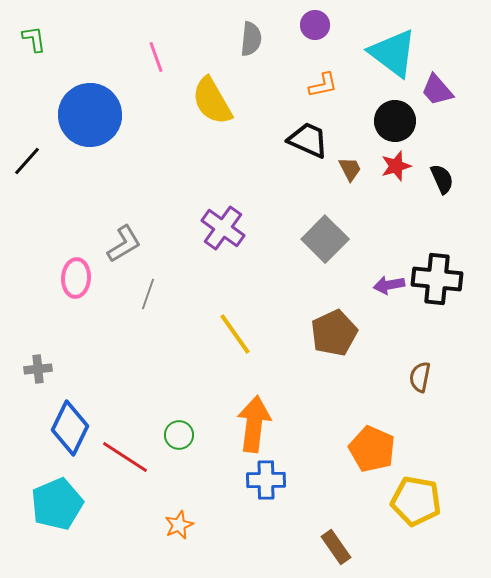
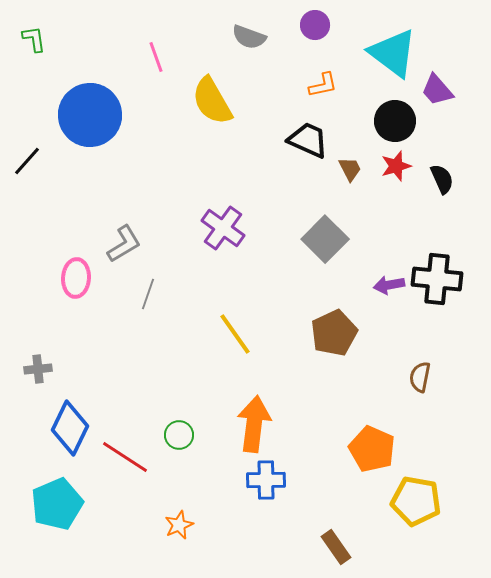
gray semicircle: moved 2 px left, 2 px up; rotated 104 degrees clockwise
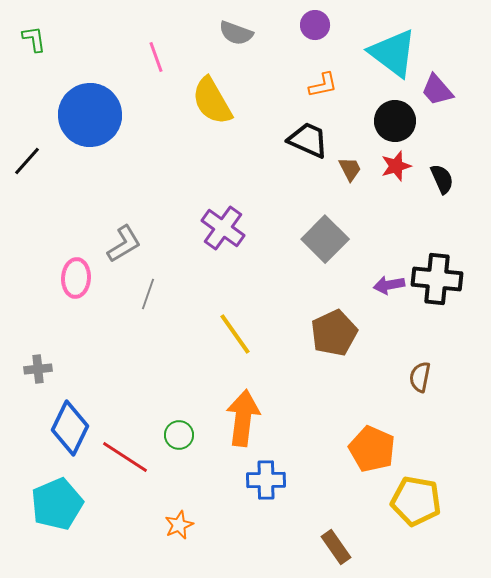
gray semicircle: moved 13 px left, 4 px up
orange arrow: moved 11 px left, 6 px up
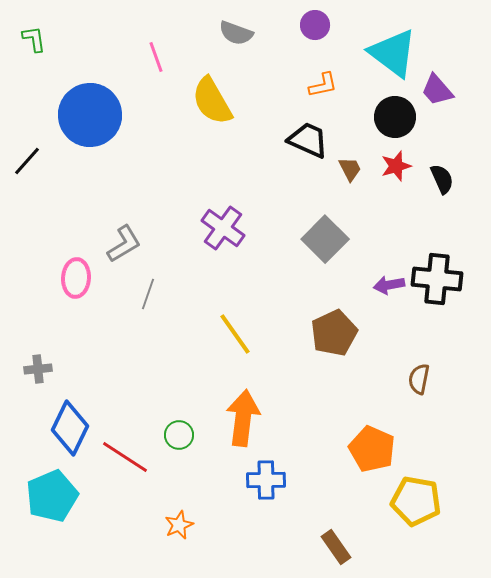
black circle: moved 4 px up
brown semicircle: moved 1 px left, 2 px down
cyan pentagon: moved 5 px left, 8 px up
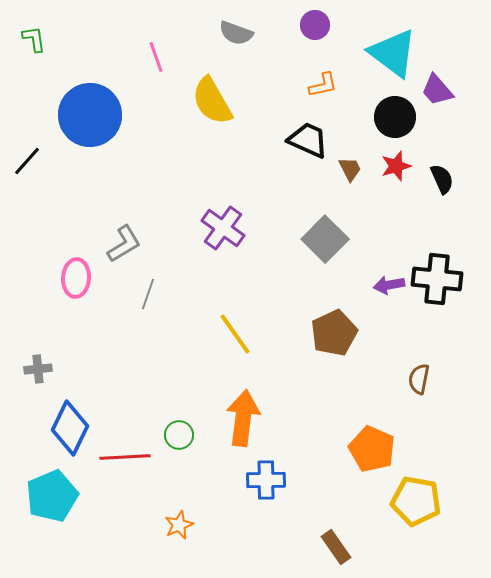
red line: rotated 36 degrees counterclockwise
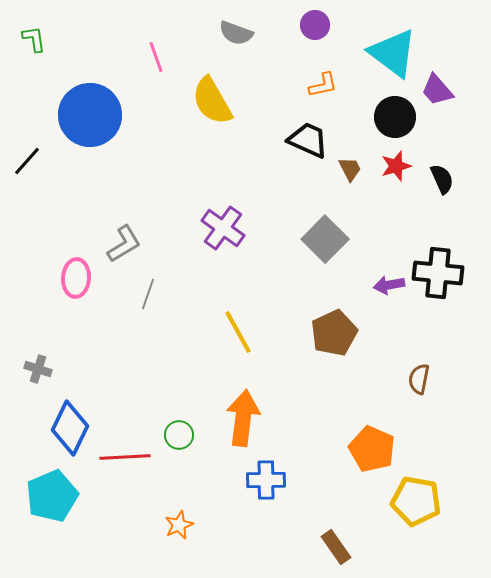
black cross: moved 1 px right, 6 px up
yellow line: moved 3 px right, 2 px up; rotated 6 degrees clockwise
gray cross: rotated 24 degrees clockwise
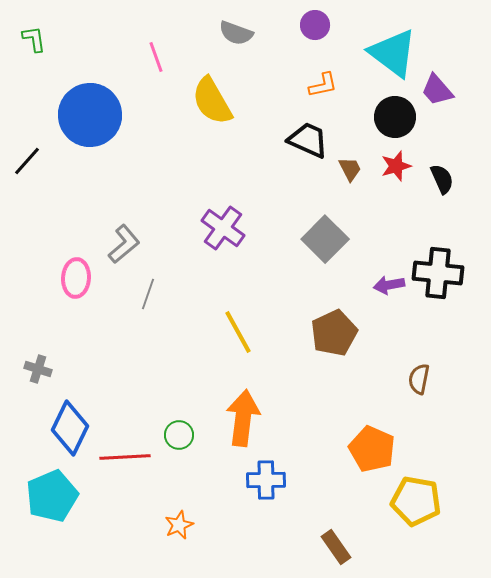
gray L-shape: rotated 9 degrees counterclockwise
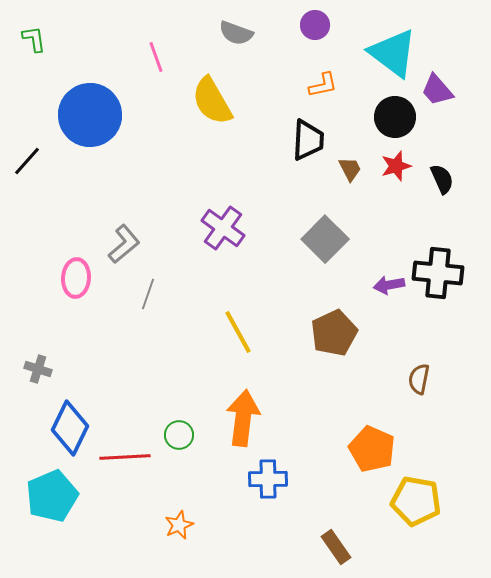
black trapezoid: rotated 69 degrees clockwise
blue cross: moved 2 px right, 1 px up
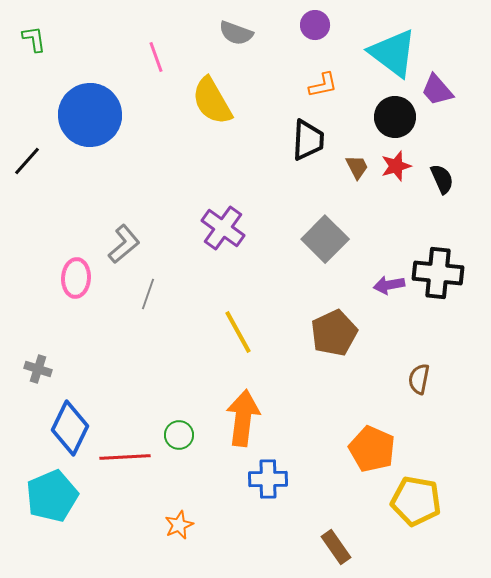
brown trapezoid: moved 7 px right, 2 px up
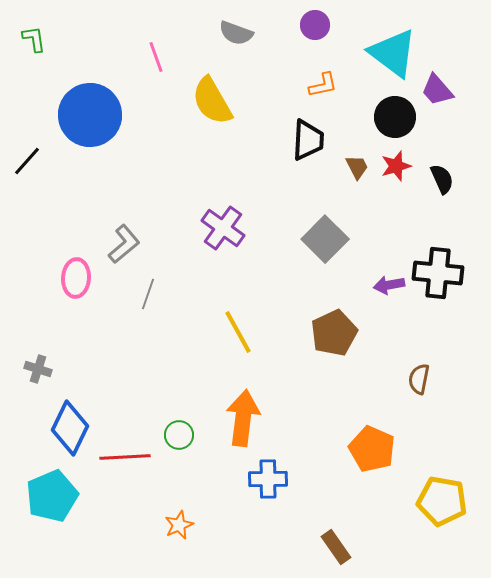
yellow pentagon: moved 26 px right
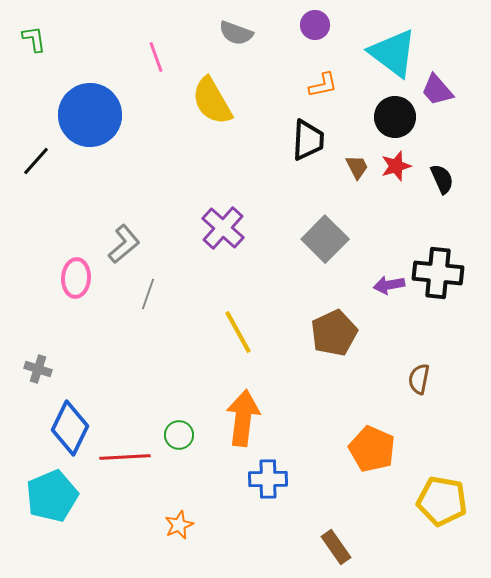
black line: moved 9 px right
purple cross: rotated 6 degrees clockwise
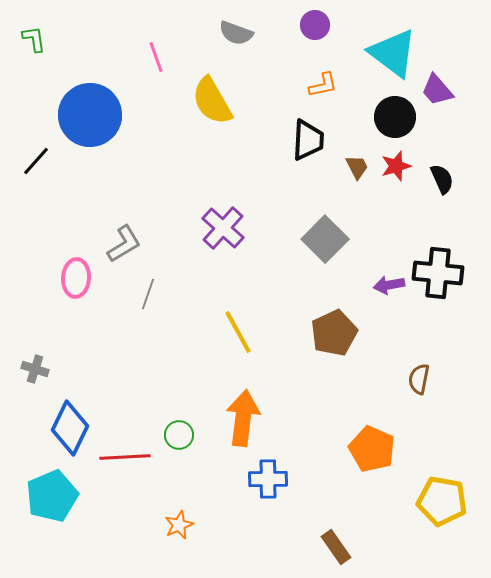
gray L-shape: rotated 9 degrees clockwise
gray cross: moved 3 px left
